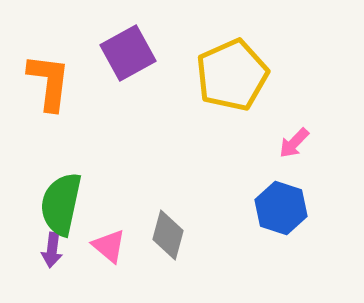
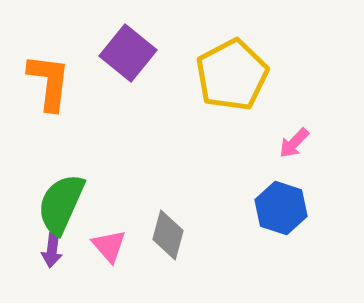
purple square: rotated 22 degrees counterclockwise
yellow pentagon: rotated 4 degrees counterclockwise
green semicircle: rotated 12 degrees clockwise
pink triangle: rotated 9 degrees clockwise
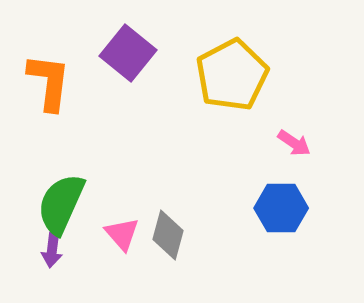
pink arrow: rotated 100 degrees counterclockwise
blue hexagon: rotated 18 degrees counterclockwise
pink triangle: moved 13 px right, 12 px up
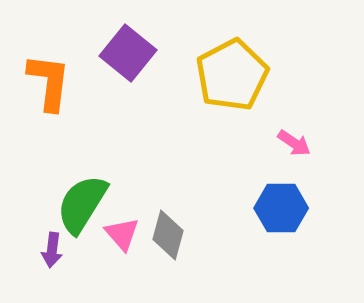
green semicircle: moved 21 px right; rotated 8 degrees clockwise
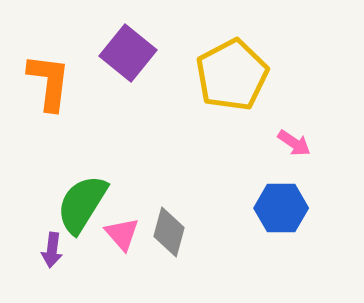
gray diamond: moved 1 px right, 3 px up
